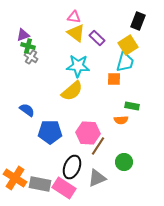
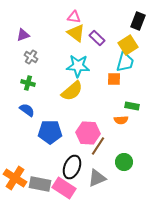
green cross: moved 37 px down
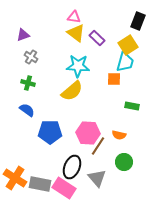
orange semicircle: moved 2 px left, 15 px down; rotated 16 degrees clockwise
gray triangle: rotated 48 degrees counterclockwise
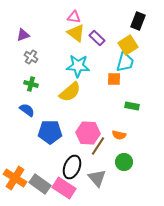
green cross: moved 3 px right, 1 px down
yellow semicircle: moved 2 px left, 1 px down
gray rectangle: rotated 25 degrees clockwise
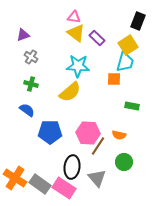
black ellipse: rotated 15 degrees counterclockwise
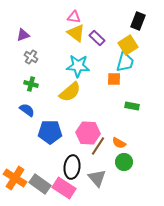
orange semicircle: moved 8 px down; rotated 16 degrees clockwise
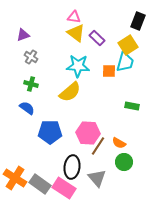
orange square: moved 5 px left, 8 px up
blue semicircle: moved 2 px up
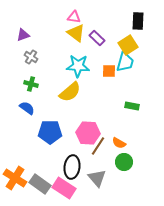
black rectangle: rotated 18 degrees counterclockwise
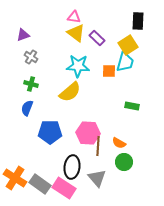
blue semicircle: rotated 105 degrees counterclockwise
brown line: rotated 30 degrees counterclockwise
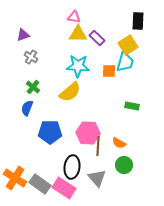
yellow triangle: moved 2 px right, 1 px down; rotated 36 degrees counterclockwise
green cross: moved 2 px right, 3 px down; rotated 24 degrees clockwise
green circle: moved 3 px down
